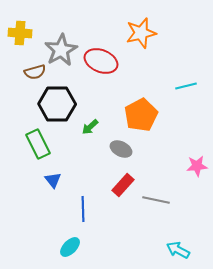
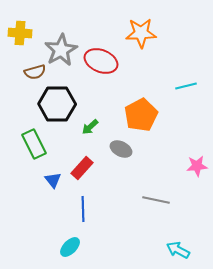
orange star: rotated 12 degrees clockwise
green rectangle: moved 4 px left
red rectangle: moved 41 px left, 17 px up
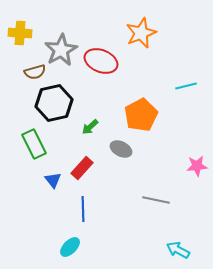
orange star: rotated 20 degrees counterclockwise
black hexagon: moved 3 px left, 1 px up; rotated 12 degrees counterclockwise
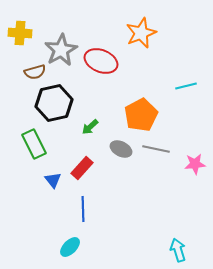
pink star: moved 2 px left, 2 px up
gray line: moved 51 px up
cyan arrow: rotated 45 degrees clockwise
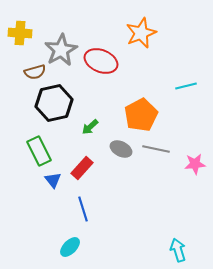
green rectangle: moved 5 px right, 7 px down
blue line: rotated 15 degrees counterclockwise
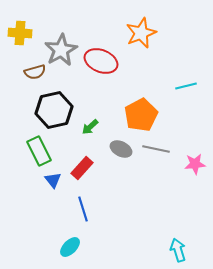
black hexagon: moved 7 px down
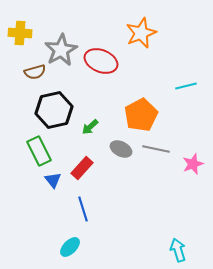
pink star: moved 2 px left; rotated 15 degrees counterclockwise
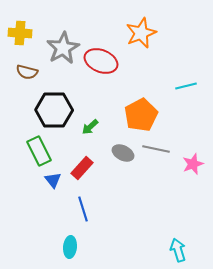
gray star: moved 2 px right, 2 px up
brown semicircle: moved 8 px left; rotated 30 degrees clockwise
black hexagon: rotated 12 degrees clockwise
gray ellipse: moved 2 px right, 4 px down
cyan ellipse: rotated 40 degrees counterclockwise
